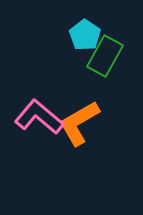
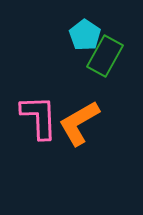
pink L-shape: rotated 48 degrees clockwise
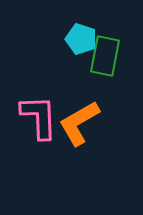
cyan pentagon: moved 4 px left, 4 px down; rotated 16 degrees counterclockwise
green rectangle: rotated 18 degrees counterclockwise
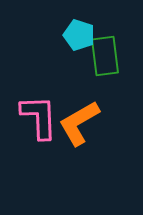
cyan pentagon: moved 2 px left, 4 px up
green rectangle: rotated 18 degrees counterclockwise
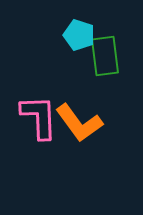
orange L-shape: rotated 96 degrees counterclockwise
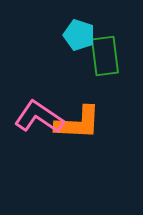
pink L-shape: rotated 54 degrees counterclockwise
orange L-shape: moved 1 px left; rotated 51 degrees counterclockwise
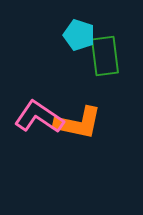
orange L-shape: rotated 9 degrees clockwise
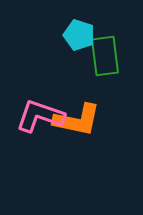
pink L-shape: moved 1 px right, 1 px up; rotated 15 degrees counterclockwise
orange L-shape: moved 1 px left, 3 px up
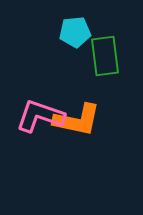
cyan pentagon: moved 4 px left, 3 px up; rotated 24 degrees counterclockwise
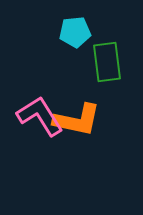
green rectangle: moved 2 px right, 6 px down
pink L-shape: rotated 39 degrees clockwise
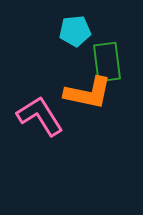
cyan pentagon: moved 1 px up
orange L-shape: moved 11 px right, 27 px up
